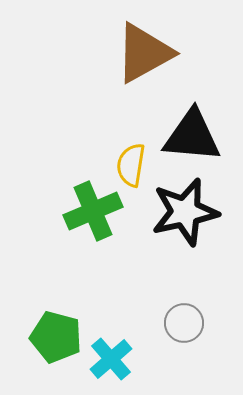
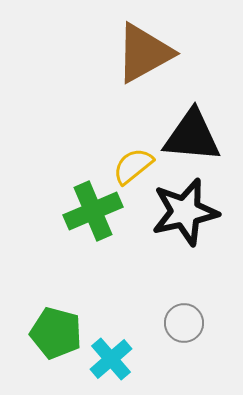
yellow semicircle: moved 2 px right, 1 px down; rotated 42 degrees clockwise
green pentagon: moved 4 px up
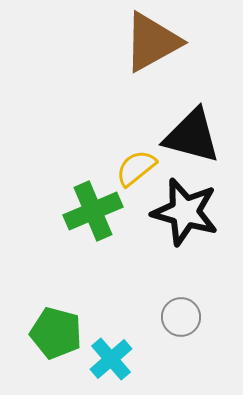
brown triangle: moved 8 px right, 11 px up
black triangle: rotated 10 degrees clockwise
yellow semicircle: moved 3 px right, 2 px down
black star: rotated 28 degrees clockwise
gray circle: moved 3 px left, 6 px up
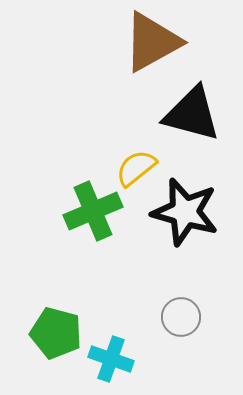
black triangle: moved 22 px up
cyan cross: rotated 30 degrees counterclockwise
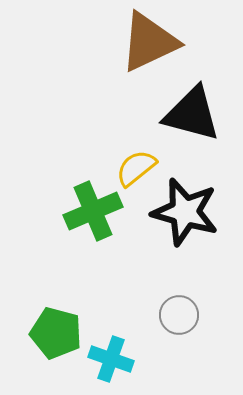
brown triangle: moved 3 px left; rotated 4 degrees clockwise
gray circle: moved 2 px left, 2 px up
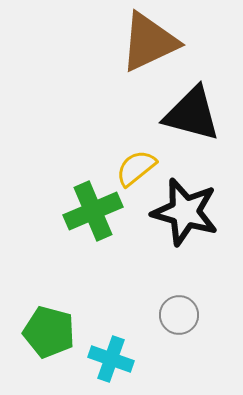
green pentagon: moved 7 px left, 1 px up
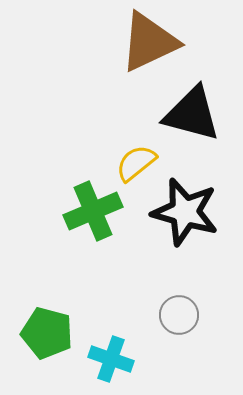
yellow semicircle: moved 5 px up
green pentagon: moved 2 px left, 1 px down
